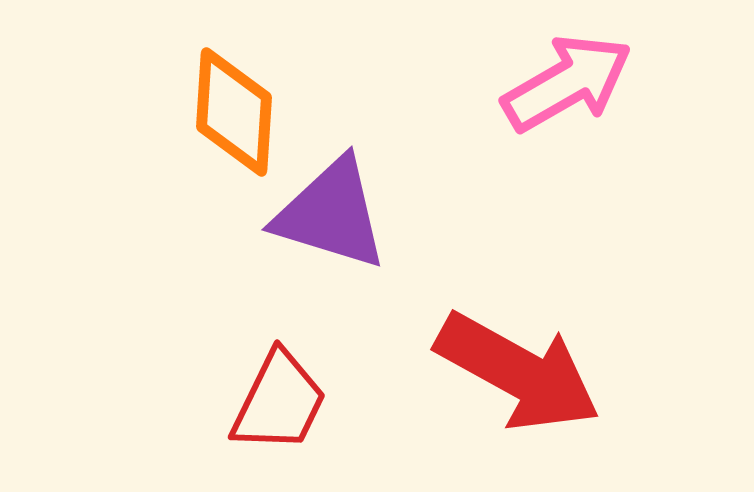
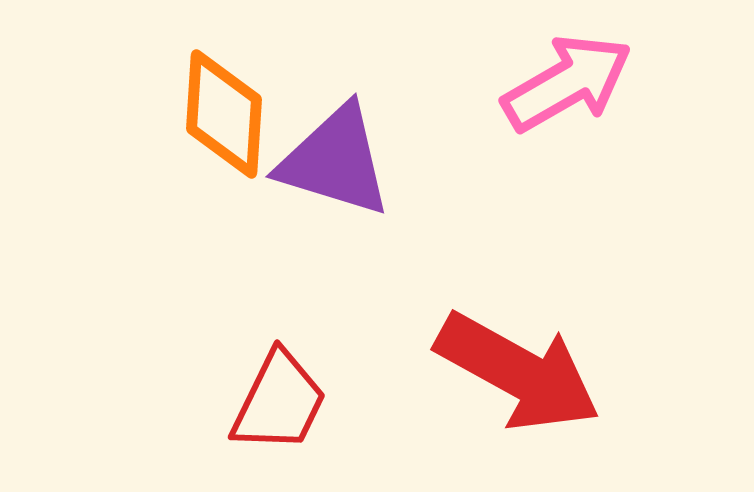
orange diamond: moved 10 px left, 2 px down
purple triangle: moved 4 px right, 53 px up
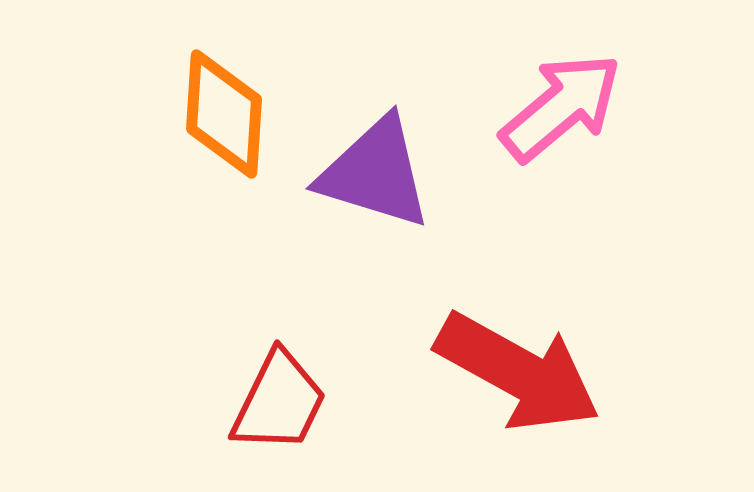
pink arrow: moved 6 px left, 24 px down; rotated 10 degrees counterclockwise
purple triangle: moved 40 px right, 12 px down
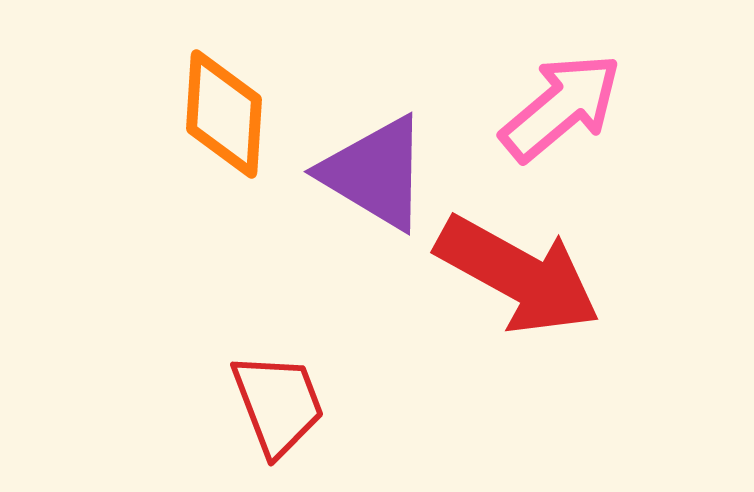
purple triangle: rotated 14 degrees clockwise
red arrow: moved 97 px up
red trapezoid: moved 1 px left, 2 px down; rotated 47 degrees counterclockwise
